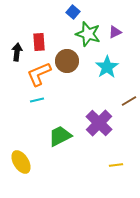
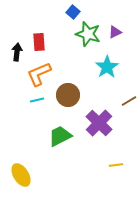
brown circle: moved 1 px right, 34 px down
yellow ellipse: moved 13 px down
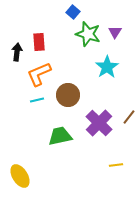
purple triangle: rotated 32 degrees counterclockwise
brown line: moved 16 px down; rotated 21 degrees counterclockwise
green trapezoid: rotated 15 degrees clockwise
yellow ellipse: moved 1 px left, 1 px down
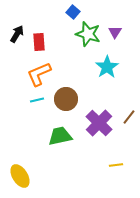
black arrow: moved 18 px up; rotated 24 degrees clockwise
brown circle: moved 2 px left, 4 px down
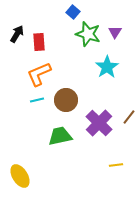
brown circle: moved 1 px down
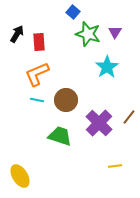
orange L-shape: moved 2 px left
cyan line: rotated 24 degrees clockwise
green trapezoid: rotated 30 degrees clockwise
yellow line: moved 1 px left, 1 px down
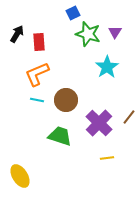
blue square: moved 1 px down; rotated 24 degrees clockwise
yellow line: moved 8 px left, 8 px up
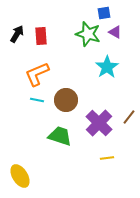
blue square: moved 31 px right; rotated 16 degrees clockwise
purple triangle: rotated 32 degrees counterclockwise
red rectangle: moved 2 px right, 6 px up
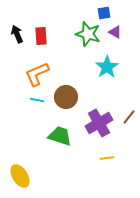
black arrow: rotated 54 degrees counterclockwise
brown circle: moved 3 px up
purple cross: rotated 16 degrees clockwise
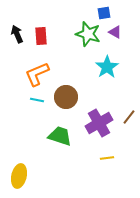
yellow ellipse: moved 1 px left; rotated 45 degrees clockwise
